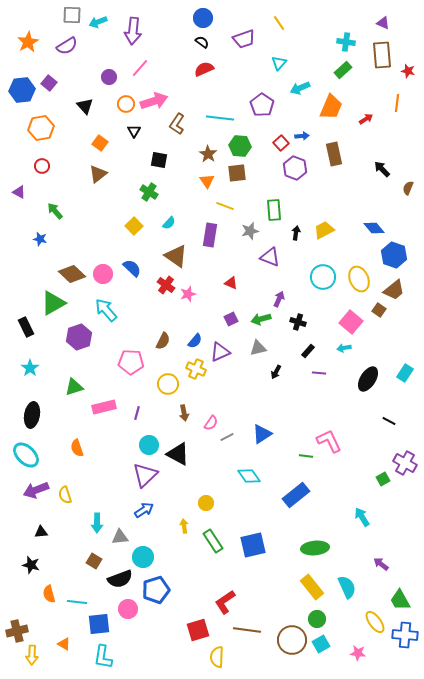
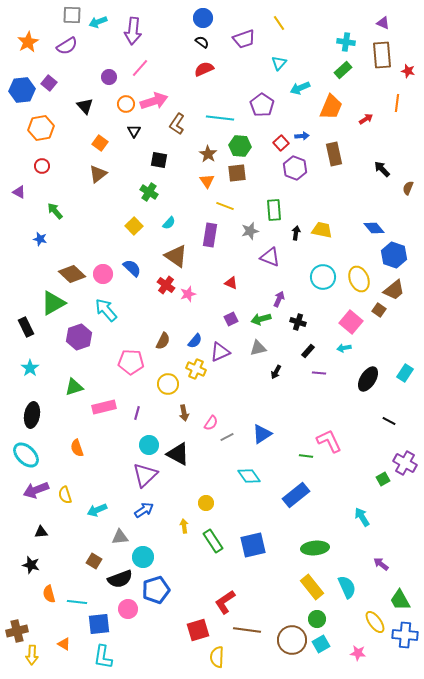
yellow trapezoid at (324, 230): moved 2 px left; rotated 40 degrees clockwise
cyan arrow at (97, 523): moved 13 px up; rotated 66 degrees clockwise
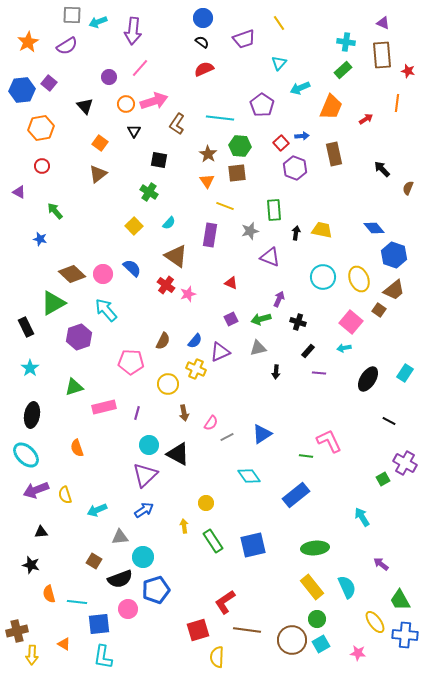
black arrow at (276, 372): rotated 24 degrees counterclockwise
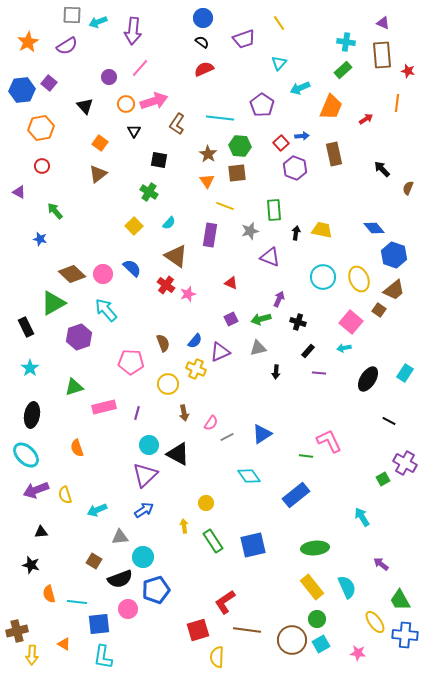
brown semicircle at (163, 341): moved 2 px down; rotated 48 degrees counterclockwise
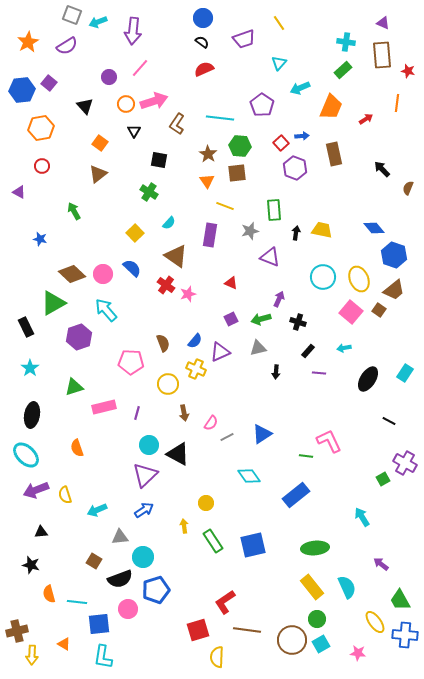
gray square at (72, 15): rotated 18 degrees clockwise
green arrow at (55, 211): moved 19 px right; rotated 12 degrees clockwise
yellow square at (134, 226): moved 1 px right, 7 px down
pink square at (351, 322): moved 10 px up
